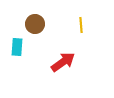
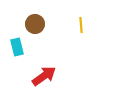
cyan rectangle: rotated 18 degrees counterclockwise
red arrow: moved 19 px left, 14 px down
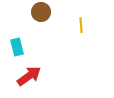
brown circle: moved 6 px right, 12 px up
red arrow: moved 15 px left
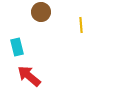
red arrow: rotated 105 degrees counterclockwise
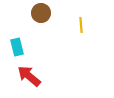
brown circle: moved 1 px down
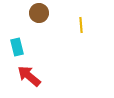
brown circle: moved 2 px left
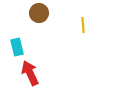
yellow line: moved 2 px right
red arrow: moved 1 px right, 3 px up; rotated 25 degrees clockwise
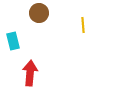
cyan rectangle: moved 4 px left, 6 px up
red arrow: rotated 30 degrees clockwise
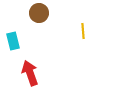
yellow line: moved 6 px down
red arrow: rotated 25 degrees counterclockwise
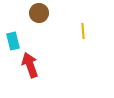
red arrow: moved 8 px up
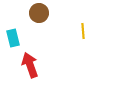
cyan rectangle: moved 3 px up
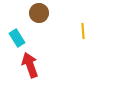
cyan rectangle: moved 4 px right; rotated 18 degrees counterclockwise
